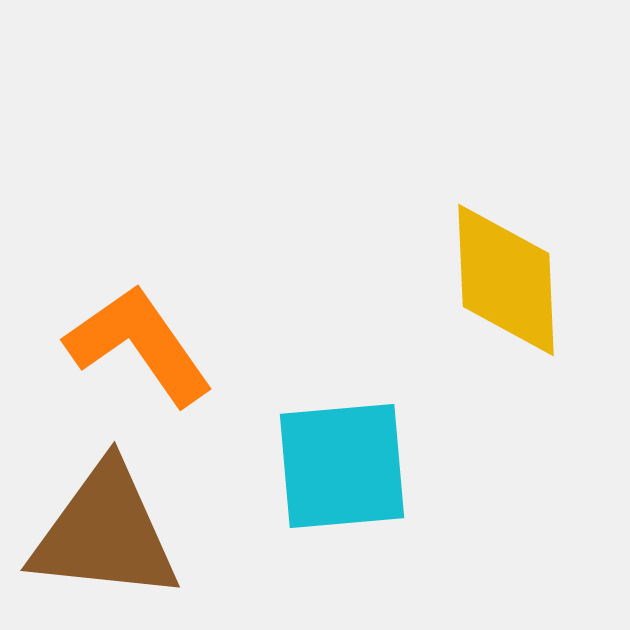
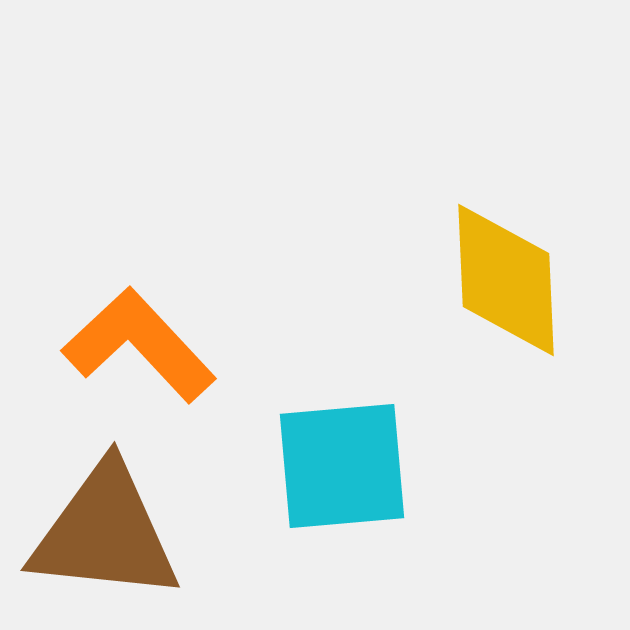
orange L-shape: rotated 8 degrees counterclockwise
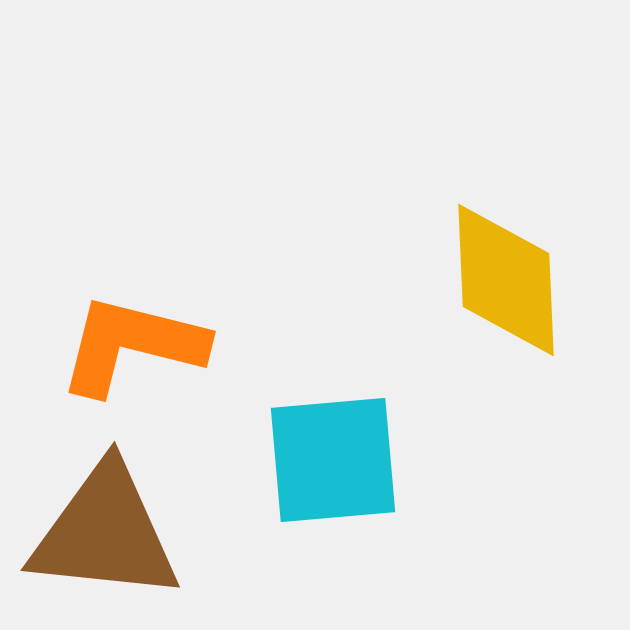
orange L-shape: moved 7 px left; rotated 33 degrees counterclockwise
cyan square: moved 9 px left, 6 px up
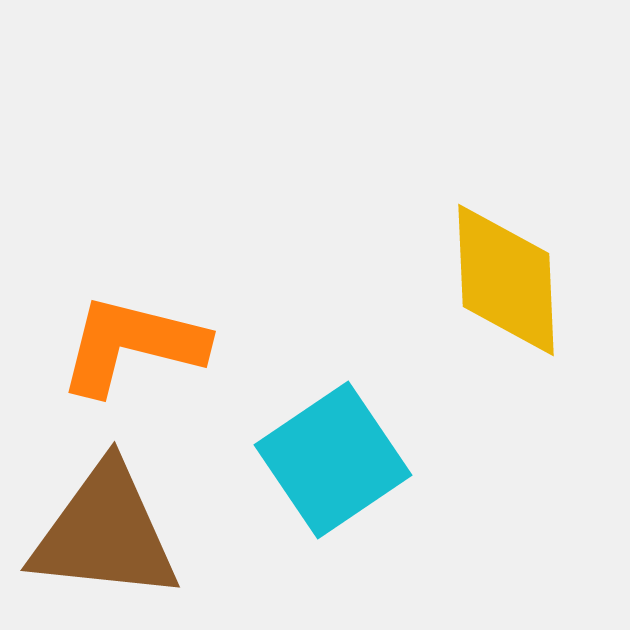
cyan square: rotated 29 degrees counterclockwise
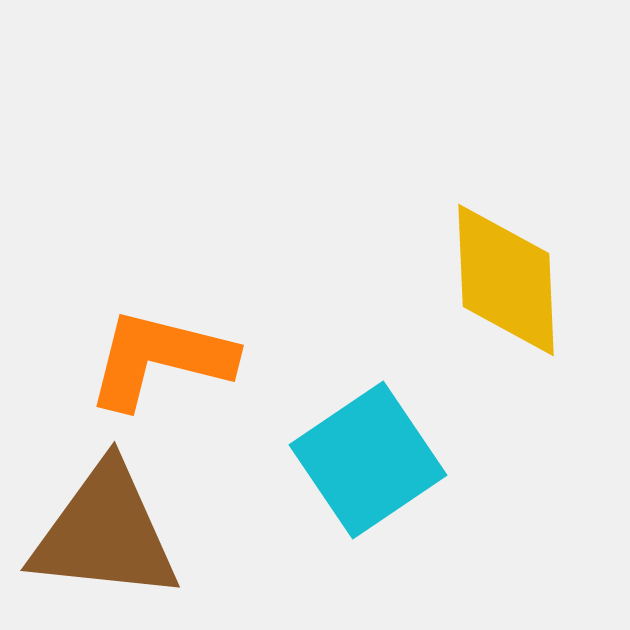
orange L-shape: moved 28 px right, 14 px down
cyan square: moved 35 px right
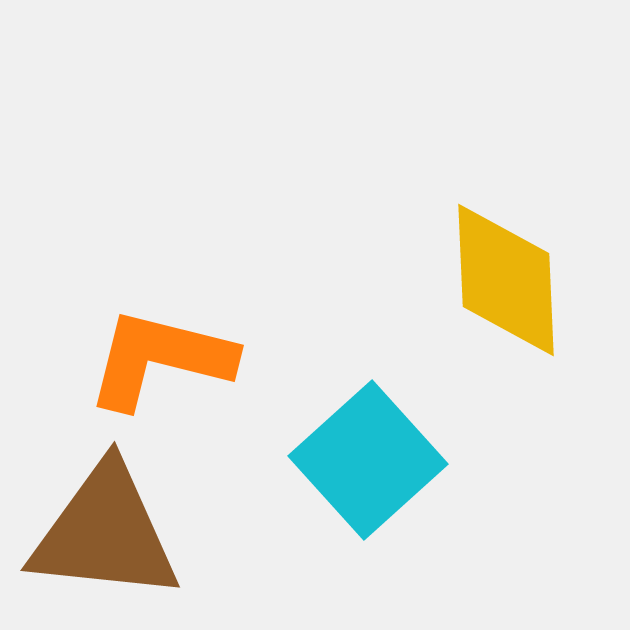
cyan square: rotated 8 degrees counterclockwise
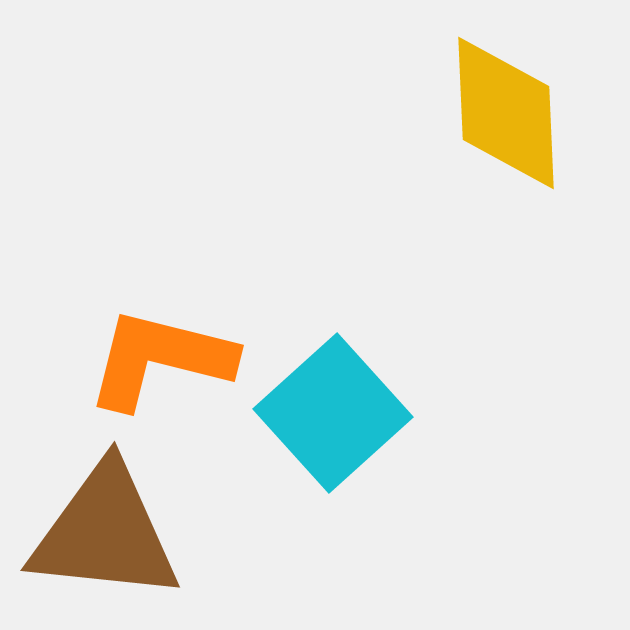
yellow diamond: moved 167 px up
cyan square: moved 35 px left, 47 px up
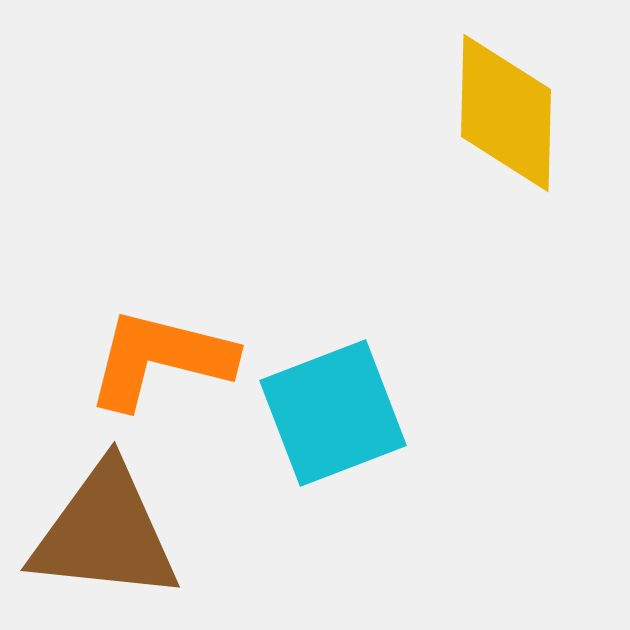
yellow diamond: rotated 4 degrees clockwise
cyan square: rotated 21 degrees clockwise
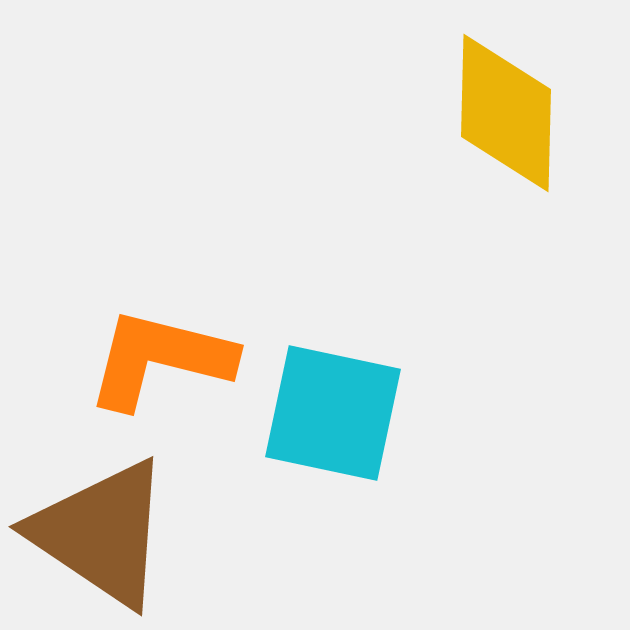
cyan square: rotated 33 degrees clockwise
brown triangle: moved 4 px left; rotated 28 degrees clockwise
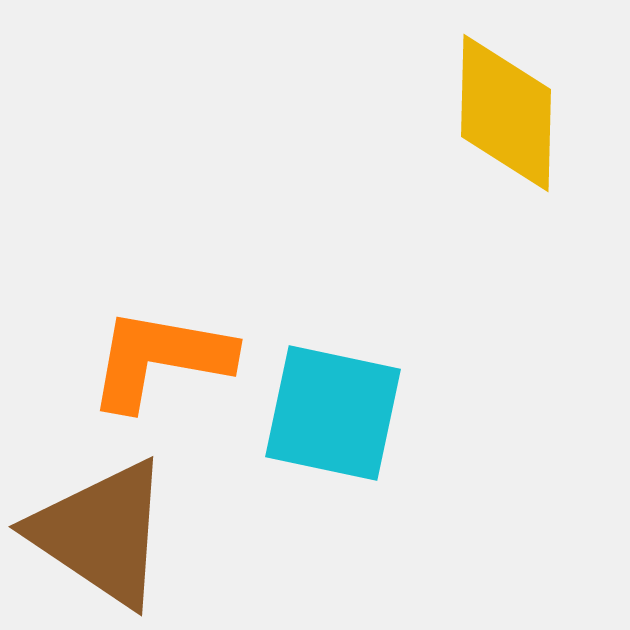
orange L-shape: rotated 4 degrees counterclockwise
